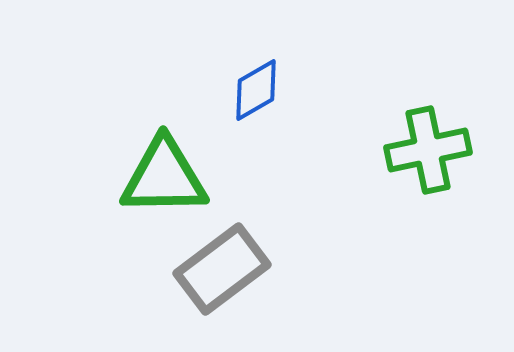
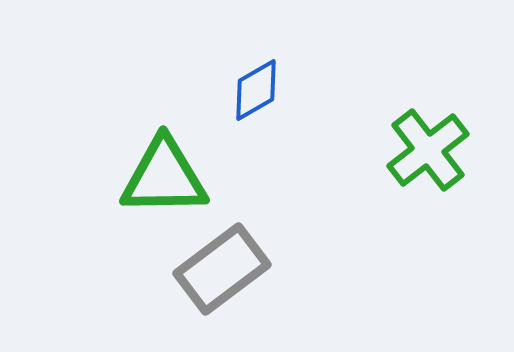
green cross: rotated 26 degrees counterclockwise
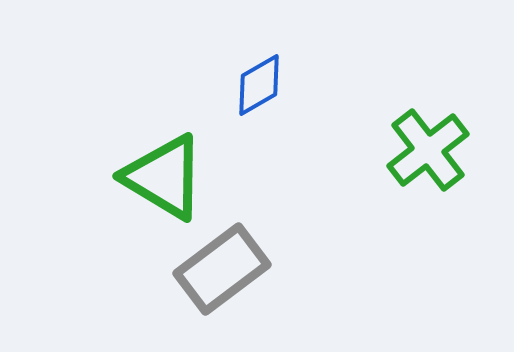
blue diamond: moved 3 px right, 5 px up
green triangle: rotated 32 degrees clockwise
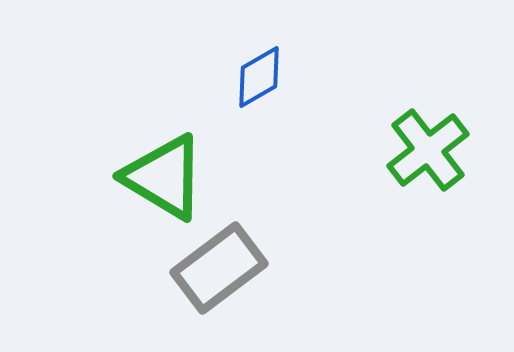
blue diamond: moved 8 px up
gray rectangle: moved 3 px left, 1 px up
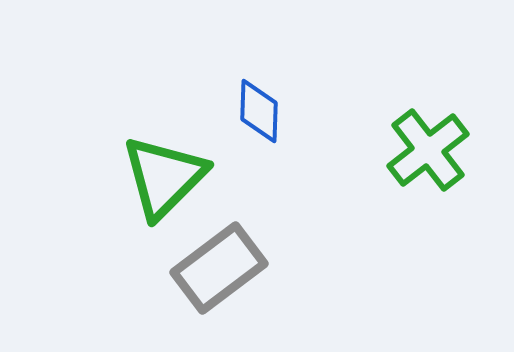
blue diamond: moved 34 px down; rotated 58 degrees counterclockwise
green triangle: rotated 44 degrees clockwise
